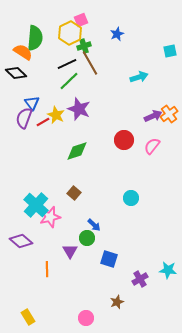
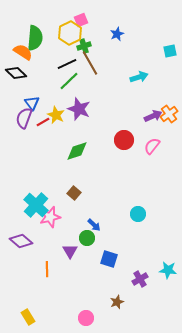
cyan circle: moved 7 px right, 16 px down
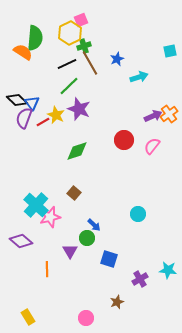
blue star: moved 25 px down
black diamond: moved 1 px right, 27 px down
green line: moved 5 px down
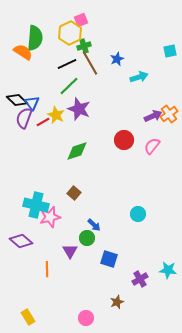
cyan cross: rotated 30 degrees counterclockwise
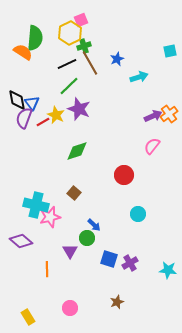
black diamond: rotated 35 degrees clockwise
red circle: moved 35 px down
purple cross: moved 10 px left, 16 px up
pink circle: moved 16 px left, 10 px up
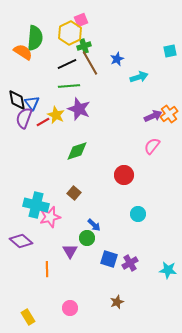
green line: rotated 40 degrees clockwise
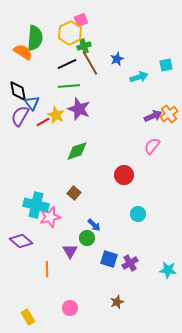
cyan square: moved 4 px left, 14 px down
black diamond: moved 1 px right, 9 px up
purple semicircle: moved 4 px left, 2 px up; rotated 10 degrees clockwise
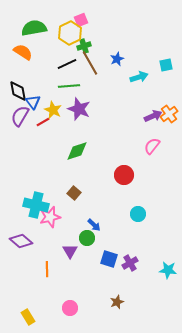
green semicircle: moved 1 px left, 10 px up; rotated 105 degrees counterclockwise
blue triangle: moved 1 px right, 1 px up
yellow star: moved 3 px left, 5 px up
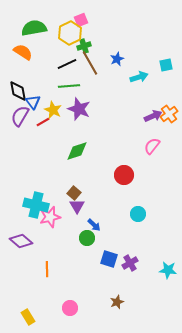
purple triangle: moved 7 px right, 45 px up
